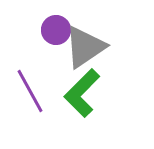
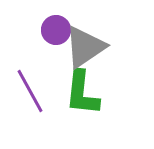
green L-shape: rotated 39 degrees counterclockwise
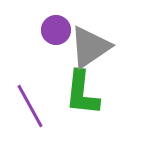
gray triangle: moved 5 px right
purple line: moved 15 px down
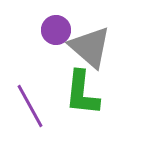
gray triangle: rotated 45 degrees counterclockwise
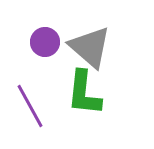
purple circle: moved 11 px left, 12 px down
green L-shape: moved 2 px right
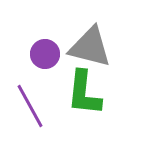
purple circle: moved 12 px down
gray triangle: rotated 27 degrees counterclockwise
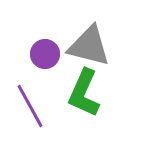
gray triangle: moved 1 px left, 1 px up
green L-shape: rotated 18 degrees clockwise
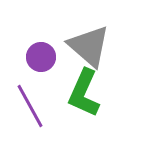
gray triangle: rotated 27 degrees clockwise
purple circle: moved 4 px left, 3 px down
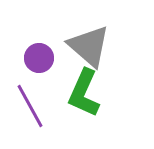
purple circle: moved 2 px left, 1 px down
